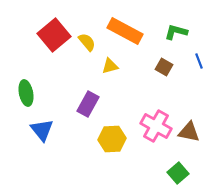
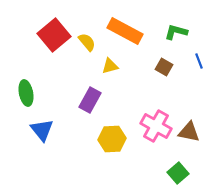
purple rectangle: moved 2 px right, 4 px up
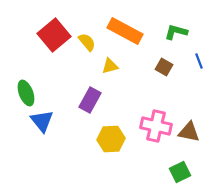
green ellipse: rotated 10 degrees counterclockwise
pink cross: rotated 16 degrees counterclockwise
blue triangle: moved 9 px up
yellow hexagon: moved 1 px left
green square: moved 2 px right, 1 px up; rotated 15 degrees clockwise
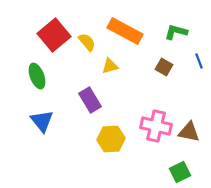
green ellipse: moved 11 px right, 17 px up
purple rectangle: rotated 60 degrees counterclockwise
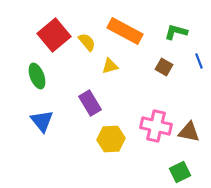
purple rectangle: moved 3 px down
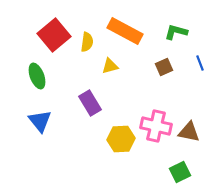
yellow semicircle: rotated 48 degrees clockwise
blue line: moved 1 px right, 2 px down
brown square: rotated 36 degrees clockwise
blue triangle: moved 2 px left
yellow hexagon: moved 10 px right
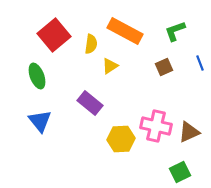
green L-shape: moved 1 px left, 1 px up; rotated 35 degrees counterclockwise
yellow semicircle: moved 4 px right, 2 px down
yellow triangle: rotated 18 degrees counterclockwise
purple rectangle: rotated 20 degrees counterclockwise
brown triangle: rotated 35 degrees counterclockwise
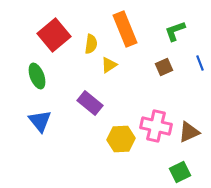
orange rectangle: moved 2 px up; rotated 40 degrees clockwise
yellow triangle: moved 1 px left, 1 px up
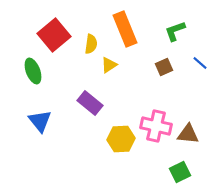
blue line: rotated 28 degrees counterclockwise
green ellipse: moved 4 px left, 5 px up
brown triangle: moved 1 px left, 2 px down; rotated 30 degrees clockwise
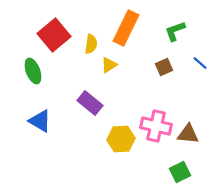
orange rectangle: moved 1 px right, 1 px up; rotated 48 degrees clockwise
blue triangle: rotated 20 degrees counterclockwise
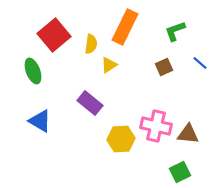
orange rectangle: moved 1 px left, 1 px up
